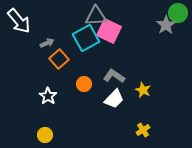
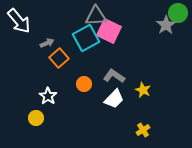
orange square: moved 1 px up
yellow circle: moved 9 px left, 17 px up
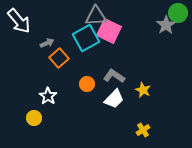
orange circle: moved 3 px right
yellow circle: moved 2 px left
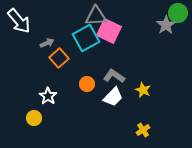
white trapezoid: moved 1 px left, 2 px up
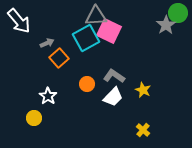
yellow cross: rotated 16 degrees counterclockwise
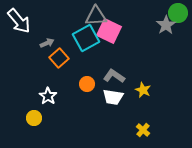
white trapezoid: rotated 55 degrees clockwise
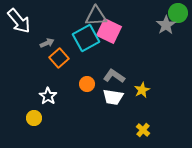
yellow star: moved 1 px left; rotated 21 degrees clockwise
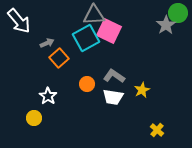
gray triangle: moved 2 px left, 1 px up
yellow cross: moved 14 px right
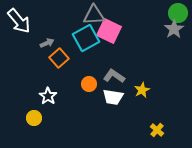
gray star: moved 8 px right, 4 px down
orange circle: moved 2 px right
